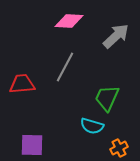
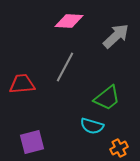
green trapezoid: rotated 152 degrees counterclockwise
purple square: moved 3 px up; rotated 15 degrees counterclockwise
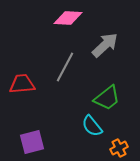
pink diamond: moved 1 px left, 3 px up
gray arrow: moved 11 px left, 9 px down
cyan semicircle: rotated 35 degrees clockwise
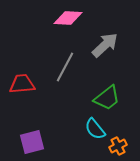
cyan semicircle: moved 3 px right, 3 px down
orange cross: moved 1 px left, 2 px up
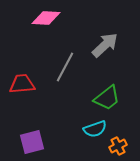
pink diamond: moved 22 px left
cyan semicircle: rotated 70 degrees counterclockwise
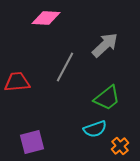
red trapezoid: moved 5 px left, 2 px up
orange cross: moved 2 px right; rotated 12 degrees counterclockwise
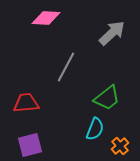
gray arrow: moved 7 px right, 12 px up
gray line: moved 1 px right
red trapezoid: moved 9 px right, 21 px down
cyan semicircle: rotated 50 degrees counterclockwise
purple square: moved 2 px left, 3 px down
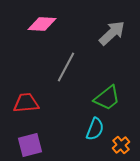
pink diamond: moved 4 px left, 6 px down
orange cross: moved 1 px right, 1 px up
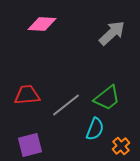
gray line: moved 38 px down; rotated 24 degrees clockwise
red trapezoid: moved 1 px right, 8 px up
orange cross: moved 1 px down
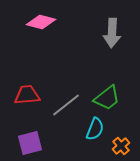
pink diamond: moved 1 px left, 2 px up; rotated 12 degrees clockwise
gray arrow: rotated 136 degrees clockwise
purple square: moved 2 px up
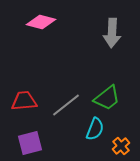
red trapezoid: moved 3 px left, 6 px down
